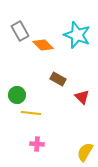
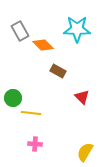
cyan star: moved 6 px up; rotated 20 degrees counterclockwise
brown rectangle: moved 8 px up
green circle: moved 4 px left, 3 px down
pink cross: moved 2 px left
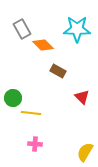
gray rectangle: moved 2 px right, 2 px up
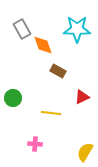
orange diamond: rotated 25 degrees clockwise
red triangle: rotated 49 degrees clockwise
yellow line: moved 20 px right
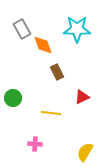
brown rectangle: moved 1 px left, 1 px down; rotated 35 degrees clockwise
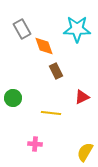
orange diamond: moved 1 px right, 1 px down
brown rectangle: moved 1 px left, 1 px up
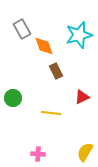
cyan star: moved 2 px right, 6 px down; rotated 16 degrees counterclockwise
pink cross: moved 3 px right, 10 px down
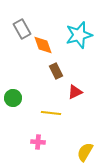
orange diamond: moved 1 px left, 1 px up
red triangle: moved 7 px left, 5 px up
pink cross: moved 12 px up
